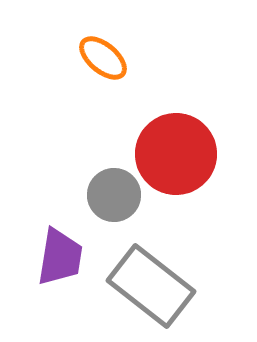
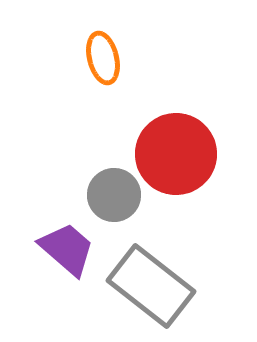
orange ellipse: rotated 36 degrees clockwise
purple trapezoid: moved 7 px right, 8 px up; rotated 58 degrees counterclockwise
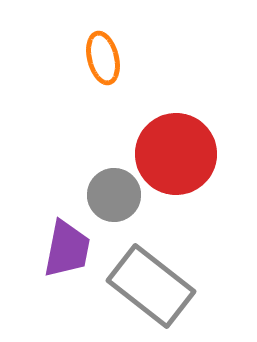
purple trapezoid: rotated 60 degrees clockwise
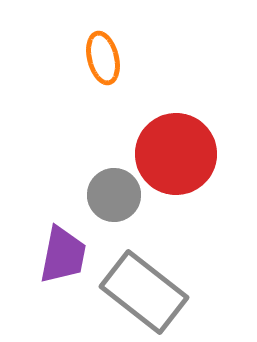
purple trapezoid: moved 4 px left, 6 px down
gray rectangle: moved 7 px left, 6 px down
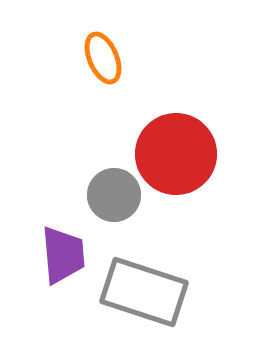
orange ellipse: rotated 9 degrees counterclockwise
purple trapezoid: rotated 16 degrees counterclockwise
gray rectangle: rotated 20 degrees counterclockwise
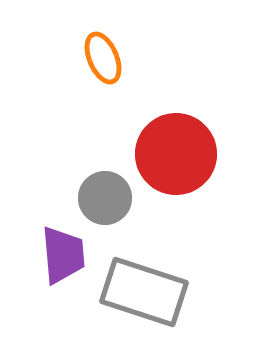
gray circle: moved 9 px left, 3 px down
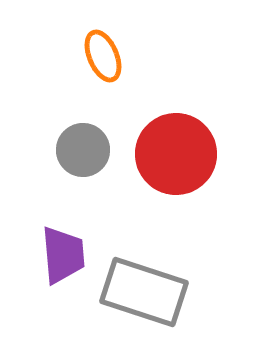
orange ellipse: moved 2 px up
gray circle: moved 22 px left, 48 px up
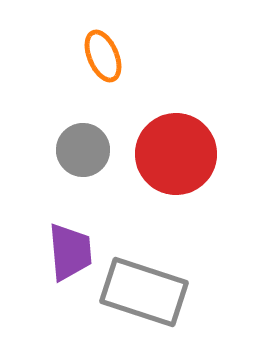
purple trapezoid: moved 7 px right, 3 px up
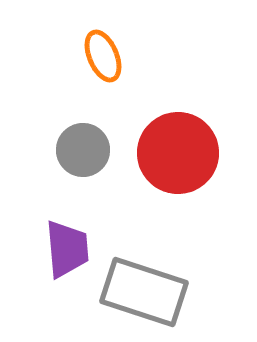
red circle: moved 2 px right, 1 px up
purple trapezoid: moved 3 px left, 3 px up
